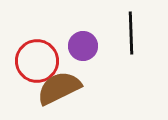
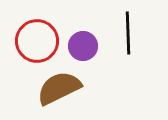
black line: moved 3 px left
red circle: moved 20 px up
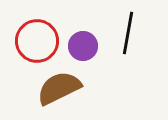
black line: rotated 12 degrees clockwise
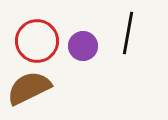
brown semicircle: moved 30 px left
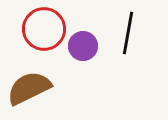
red circle: moved 7 px right, 12 px up
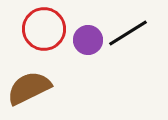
black line: rotated 48 degrees clockwise
purple circle: moved 5 px right, 6 px up
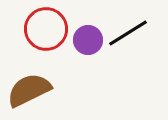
red circle: moved 2 px right
brown semicircle: moved 2 px down
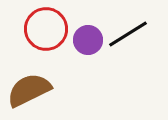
black line: moved 1 px down
